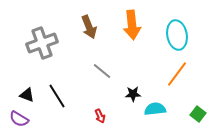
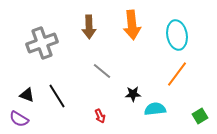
brown arrow: rotated 20 degrees clockwise
green square: moved 2 px right, 2 px down; rotated 21 degrees clockwise
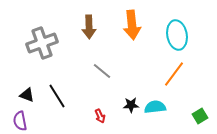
orange line: moved 3 px left
black star: moved 2 px left, 11 px down
cyan semicircle: moved 2 px up
purple semicircle: moved 1 px right, 2 px down; rotated 48 degrees clockwise
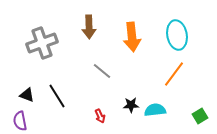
orange arrow: moved 12 px down
cyan semicircle: moved 3 px down
